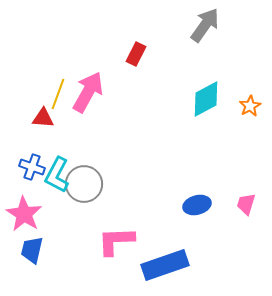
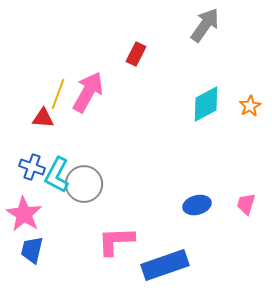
cyan diamond: moved 5 px down
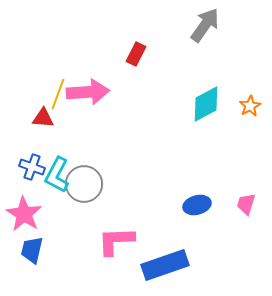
pink arrow: rotated 57 degrees clockwise
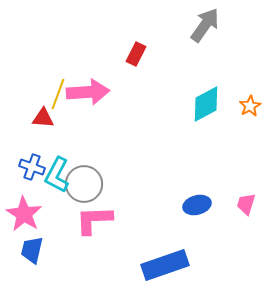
pink L-shape: moved 22 px left, 21 px up
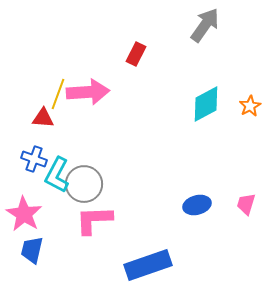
blue cross: moved 2 px right, 8 px up
blue rectangle: moved 17 px left
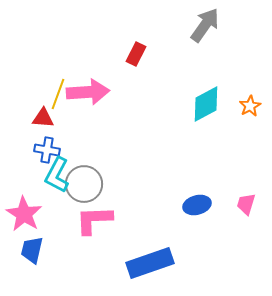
blue cross: moved 13 px right, 9 px up; rotated 10 degrees counterclockwise
blue rectangle: moved 2 px right, 2 px up
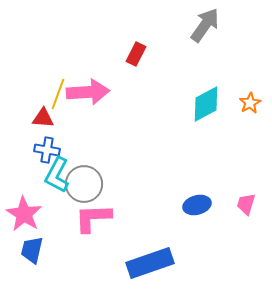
orange star: moved 3 px up
pink L-shape: moved 1 px left, 2 px up
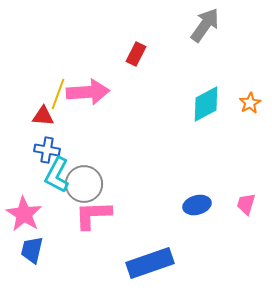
red triangle: moved 2 px up
pink L-shape: moved 3 px up
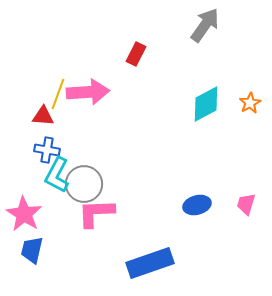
pink L-shape: moved 3 px right, 2 px up
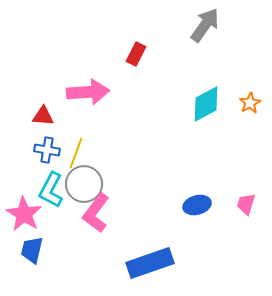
yellow line: moved 18 px right, 59 px down
cyan L-shape: moved 6 px left, 15 px down
pink L-shape: rotated 51 degrees counterclockwise
